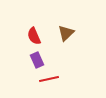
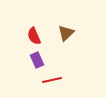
red line: moved 3 px right, 1 px down
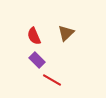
purple rectangle: rotated 21 degrees counterclockwise
red line: rotated 42 degrees clockwise
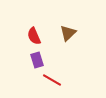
brown triangle: moved 2 px right
purple rectangle: rotated 28 degrees clockwise
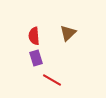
red semicircle: rotated 18 degrees clockwise
purple rectangle: moved 1 px left, 2 px up
